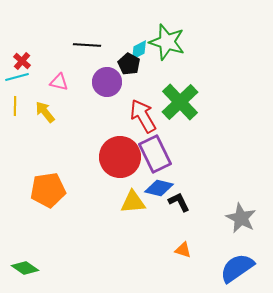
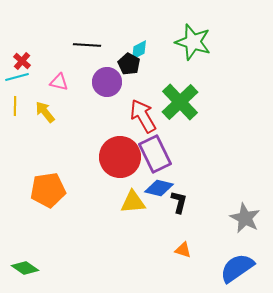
green star: moved 26 px right
black L-shape: rotated 40 degrees clockwise
gray star: moved 4 px right
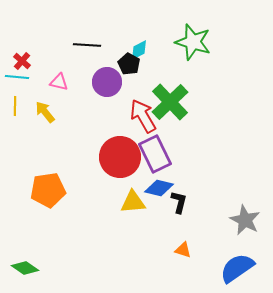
cyan line: rotated 20 degrees clockwise
green cross: moved 10 px left
gray star: moved 2 px down
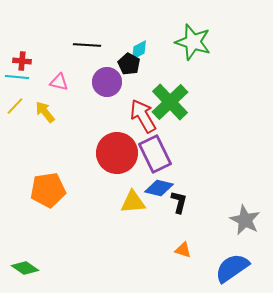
red cross: rotated 36 degrees counterclockwise
yellow line: rotated 42 degrees clockwise
red circle: moved 3 px left, 4 px up
blue semicircle: moved 5 px left
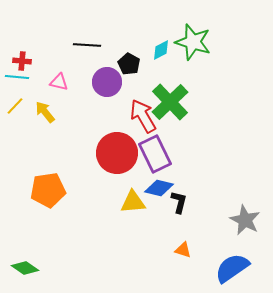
cyan diamond: moved 22 px right
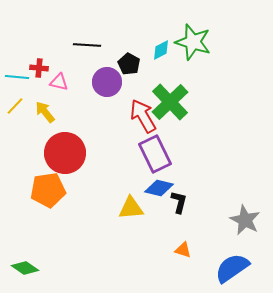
red cross: moved 17 px right, 7 px down
red circle: moved 52 px left
yellow triangle: moved 2 px left, 6 px down
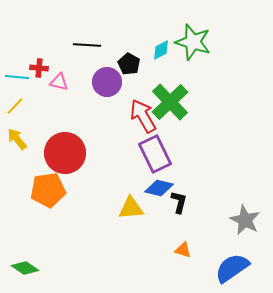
yellow arrow: moved 28 px left, 27 px down
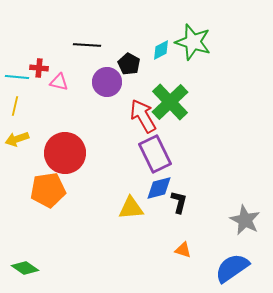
yellow line: rotated 30 degrees counterclockwise
yellow arrow: rotated 70 degrees counterclockwise
blue diamond: rotated 28 degrees counterclockwise
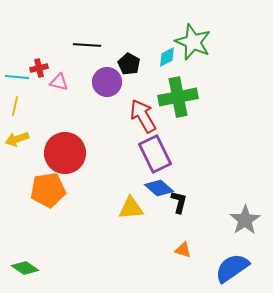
green star: rotated 6 degrees clockwise
cyan diamond: moved 6 px right, 7 px down
red cross: rotated 18 degrees counterclockwise
green cross: moved 8 px right, 5 px up; rotated 33 degrees clockwise
blue diamond: rotated 56 degrees clockwise
gray star: rotated 12 degrees clockwise
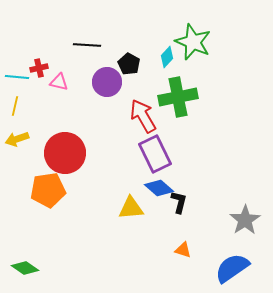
cyan diamond: rotated 20 degrees counterclockwise
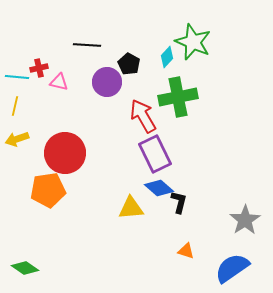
orange triangle: moved 3 px right, 1 px down
